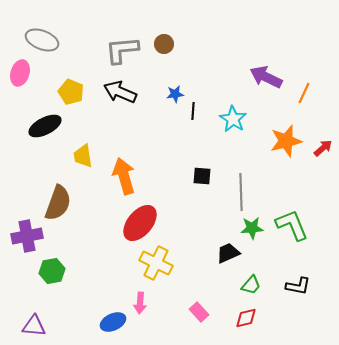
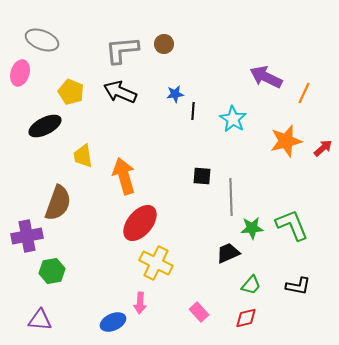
gray line: moved 10 px left, 5 px down
purple triangle: moved 6 px right, 6 px up
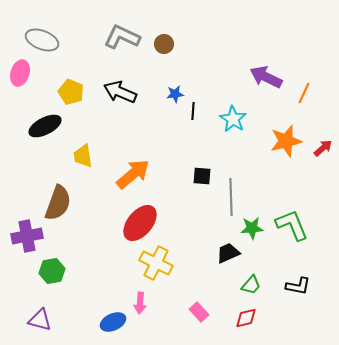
gray L-shape: moved 13 px up; rotated 30 degrees clockwise
orange arrow: moved 9 px right, 2 px up; rotated 66 degrees clockwise
purple triangle: rotated 10 degrees clockwise
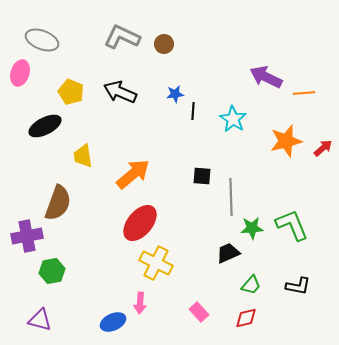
orange line: rotated 60 degrees clockwise
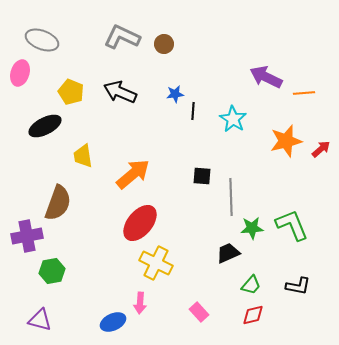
red arrow: moved 2 px left, 1 px down
red diamond: moved 7 px right, 3 px up
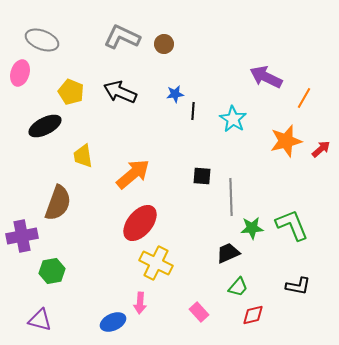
orange line: moved 5 px down; rotated 55 degrees counterclockwise
purple cross: moved 5 px left
green trapezoid: moved 13 px left, 2 px down
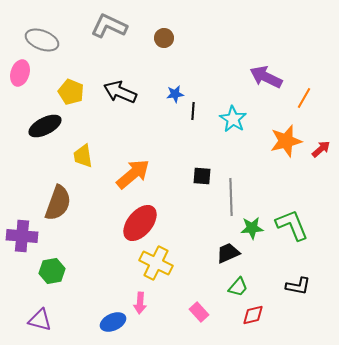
gray L-shape: moved 13 px left, 11 px up
brown circle: moved 6 px up
purple cross: rotated 16 degrees clockwise
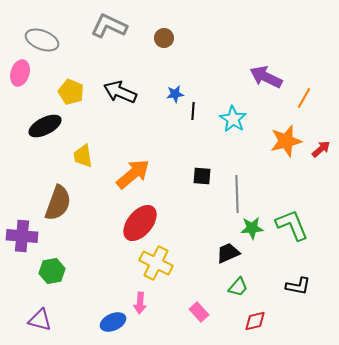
gray line: moved 6 px right, 3 px up
red diamond: moved 2 px right, 6 px down
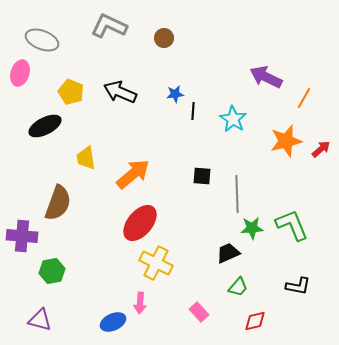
yellow trapezoid: moved 3 px right, 2 px down
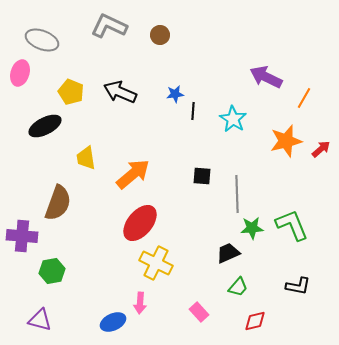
brown circle: moved 4 px left, 3 px up
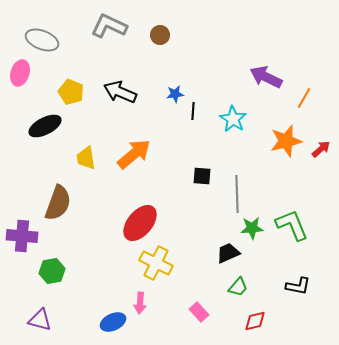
orange arrow: moved 1 px right, 20 px up
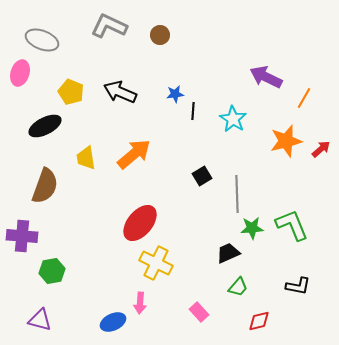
black square: rotated 36 degrees counterclockwise
brown semicircle: moved 13 px left, 17 px up
red diamond: moved 4 px right
